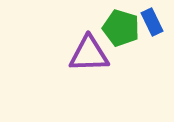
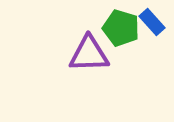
blue rectangle: rotated 16 degrees counterclockwise
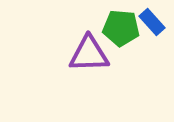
green pentagon: rotated 12 degrees counterclockwise
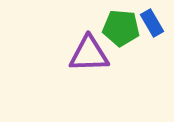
blue rectangle: moved 1 px down; rotated 12 degrees clockwise
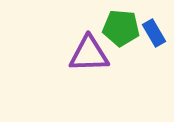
blue rectangle: moved 2 px right, 10 px down
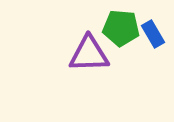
blue rectangle: moved 1 px left, 1 px down
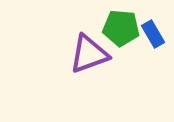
purple triangle: rotated 18 degrees counterclockwise
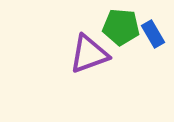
green pentagon: moved 1 px up
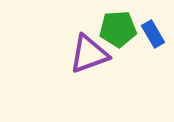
green pentagon: moved 3 px left, 2 px down; rotated 9 degrees counterclockwise
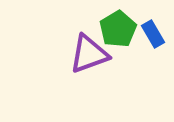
green pentagon: rotated 27 degrees counterclockwise
